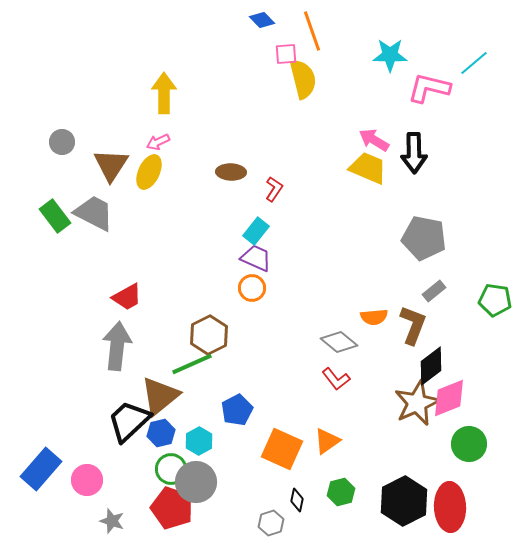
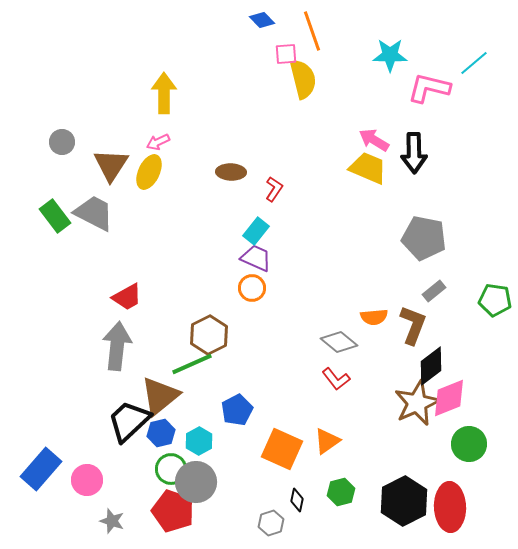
red pentagon at (172, 508): moved 1 px right, 3 px down
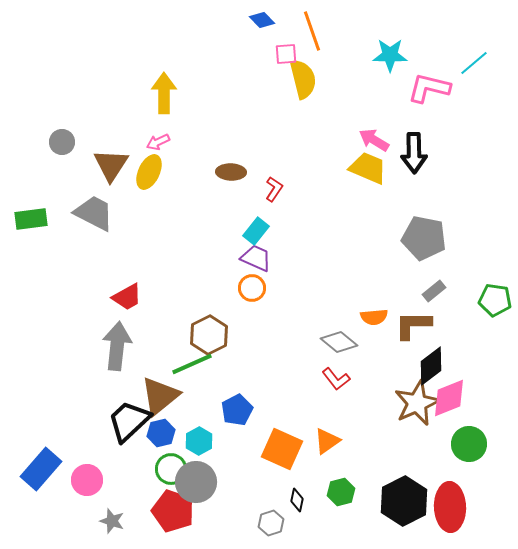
green rectangle at (55, 216): moved 24 px left, 3 px down; rotated 60 degrees counterclockwise
brown L-shape at (413, 325): rotated 111 degrees counterclockwise
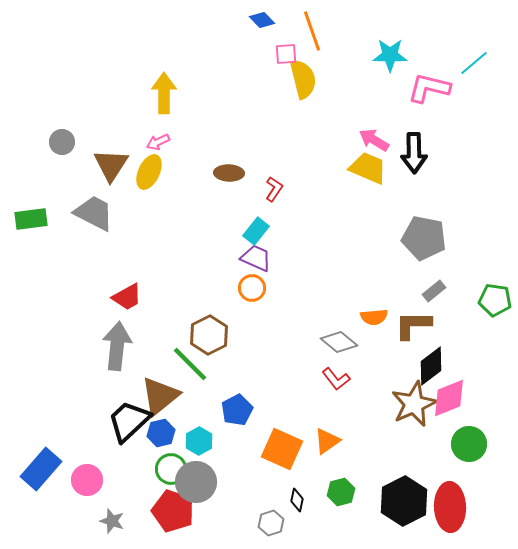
brown ellipse at (231, 172): moved 2 px left, 1 px down
green line at (192, 364): moved 2 px left; rotated 69 degrees clockwise
brown star at (417, 403): moved 3 px left, 1 px down
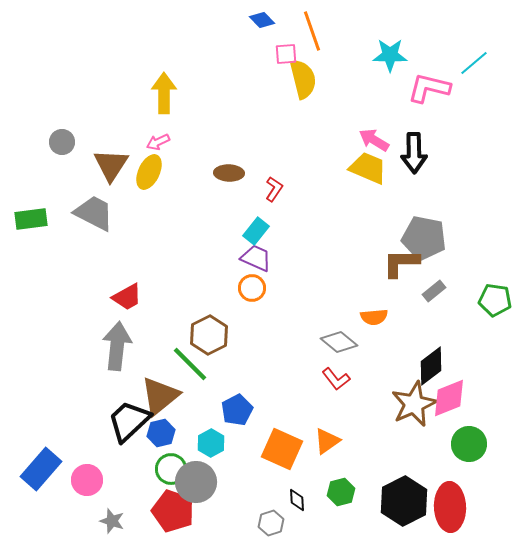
brown L-shape at (413, 325): moved 12 px left, 62 px up
cyan hexagon at (199, 441): moved 12 px right, 2 px down
black diamond at (297, 500): rotated 15 degrees counterclockwise
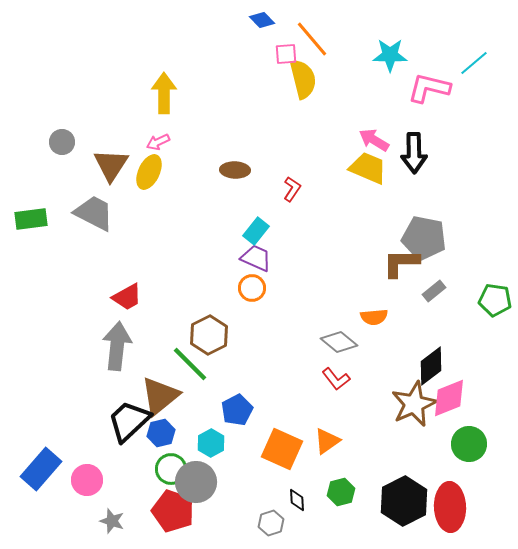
orange line at (312, 31): moved 8 px down; rotated 21 degrees counterclockwise
brown ellipse at (229, 173): moved 6 px right, 3 px up
red L-shape at (274, 189): moved 18 px right
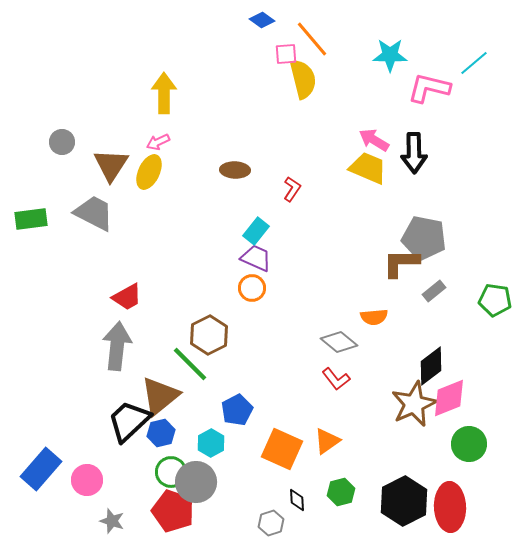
blue diamond at (262, 20): rotated 10 degrees counterclockwise
green circle at (171, 469): moved 3 px down
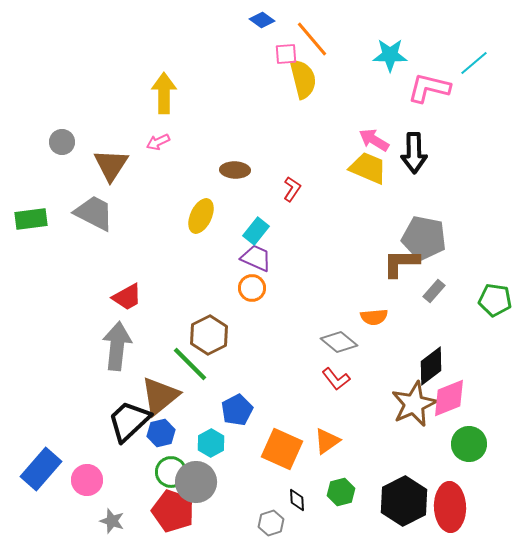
yellow ellipse at (149, 172): moved 52 px right, 44 px down
gray rectangle at (434, 291): rotated 10 degrees counterclockwise
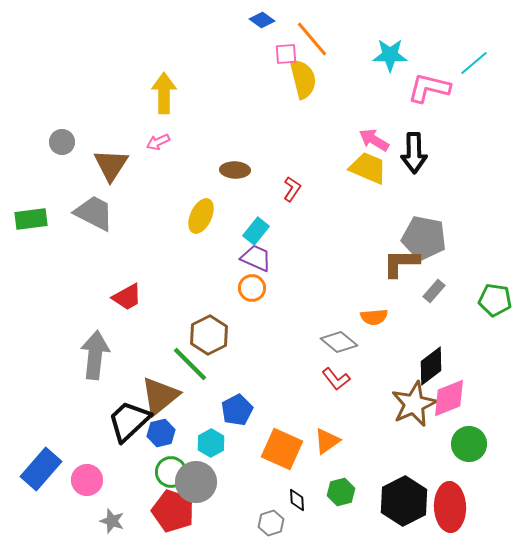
gray arrow at (117, 346): moved 22 px left, 9 px down
